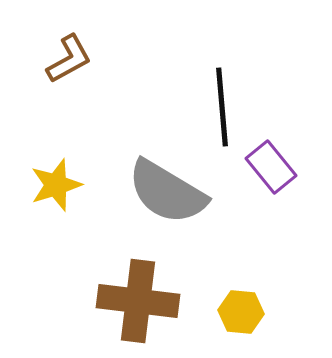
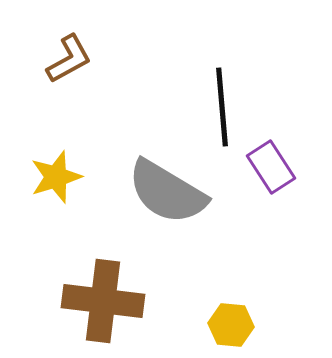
purple rectangle: rotated 6 degrees clockwise
yellow star: moved 8 px up
brown cross: moved 35 px left
yellow hexagon: moved 10 px left, 13 px down
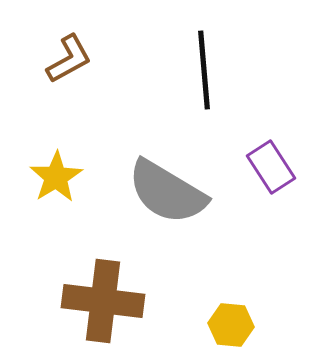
black line: moved 18 px left, 37 px up
yellow star: rotated 14 degrees counterclockwise
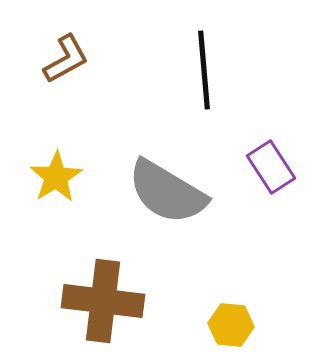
brown L-shape: moved 3 px left
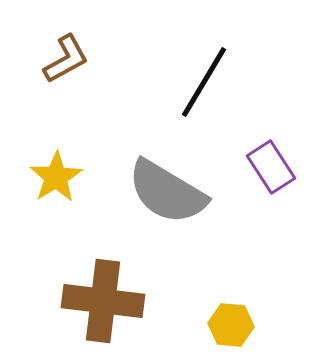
black line: moved 12 px down; rotated 36 degrees clockwise
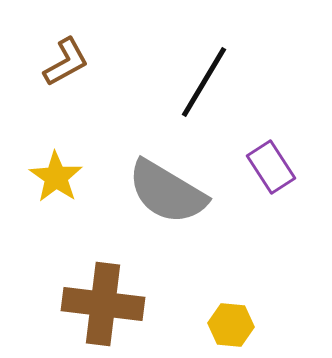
brown L-shape: moved 3 px down
yellow star: rotated 6 degrees counterclockwise
brown cross: moved 3 px down
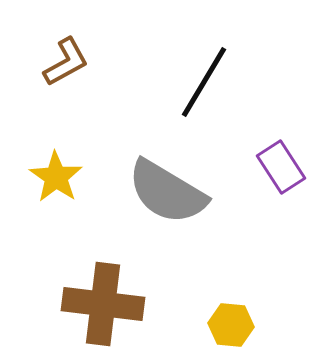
purple rectangle: moved 10 px right
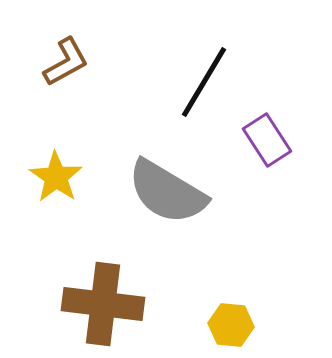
purple rectangle: moved 14 px left, 27 px up
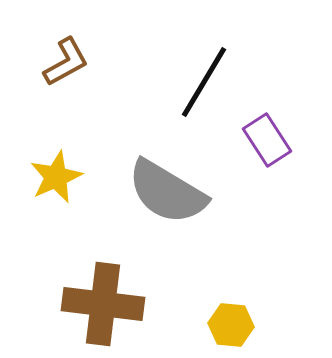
yellow star: rotated 14 degrees clockwise
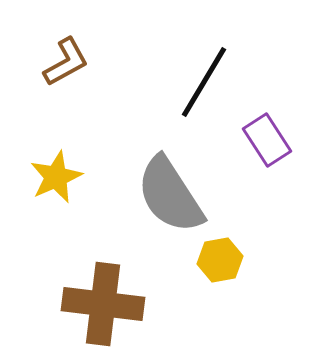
gray semicircle: moved 3 px right, 3 px down; rotated 26 degrees clockwise
yellow hexagon: moved 11 px left, 65 px up; rotated 15 degrees counterclockwise
